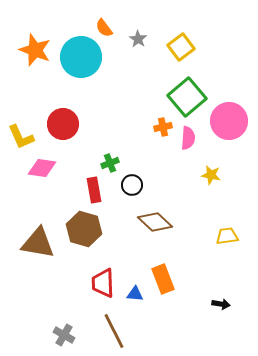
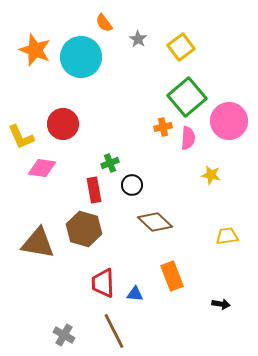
orange semicircle: moved 5 px up
orange rectangle: moved 9 px right, 3 px up
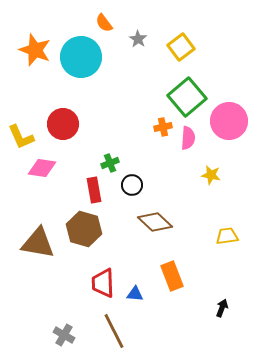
black arrow: moved 1 px right, 4 px down; rotated 78 degrees counterclockwise
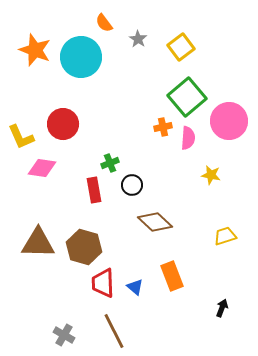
brown hexagon: moved 18 px down
yellow trapezoid: moved 2 px left; rotated 10 degrees counterclockwise
brown triangle: rotated 9 degrees counterclockwise
blue triangle: moved 7 px up; rotated 36 degrees clockwise
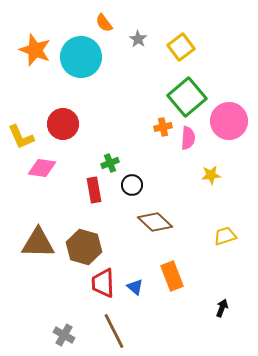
yellow star: rotated 18 degrees counterclockwise
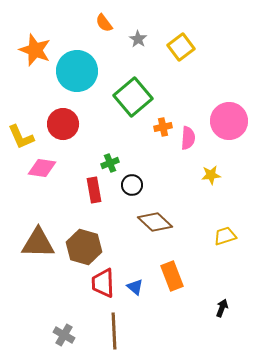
cyan circle: moved 4 px left, 14 px down
green square: moved 54 px left
brown line: rotated 24 degrees clockwise
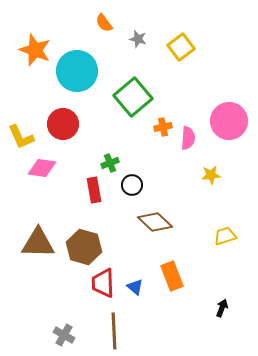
gray star: rotated 18 degrees counterclockwise
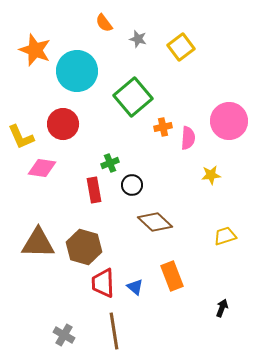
brown line: rotated 6 degrees counterclockwise
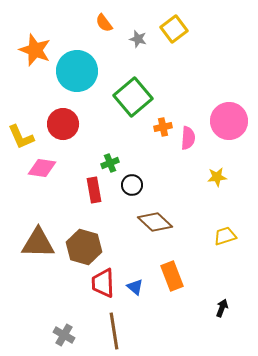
yellow square: moved 7 px left, 18 px up
yellow star: moved 6 px right, 2 px down
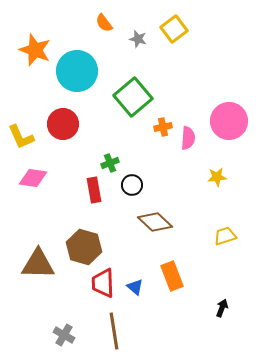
pink diamond: moved 9 px left, 10 px down
brown triangle: moved 21 px down
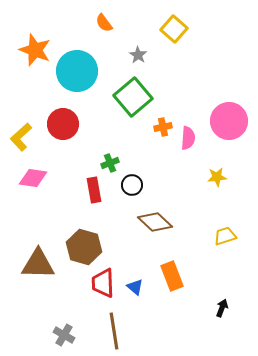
yellow square: rotated 12 degrees counterclockwise
gray star: moved 16 px down; rotated 18 degrees clockwise
yellow L-shape: rotated 72 degrees clockwise
